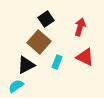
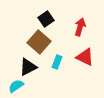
black triangle: moved 2 px right, 2 px down
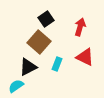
cyan rectangle: moved 2 px down
